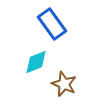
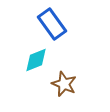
cyan diamond: moved 2 px up
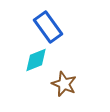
blue rectangle: moved 4 px left, 3 px down
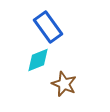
cyan diamond: moved 2 px right
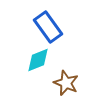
brown star: moved 2 px right, 1 px up
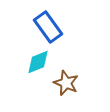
cyan diamond: moved 2 px down
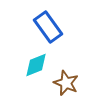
cyan diamond: moved 2 px left, 3 px down
